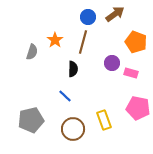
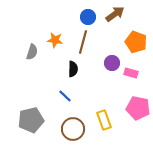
orange star: rotated 28 degrees counterclockwise
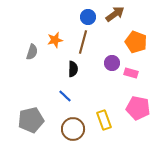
orange star: rotated 21 degrees counterclockwise
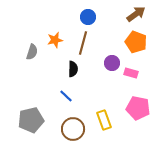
brown arrow: moved 21 px right
brown line: moved 1 px down
blue line: moved 1 px right
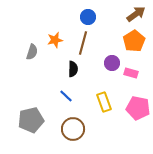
orange pentagon: moved 2 px left, 1 px up; rotated 20 degrees clockwise
yellow rectangle: moved 18 px up
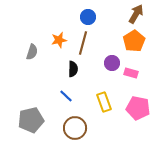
brown arrow: rotated 24 degrees counterclockwise
orange star: moved 4 px right
brown circle: moved 2 px right, 1 px up
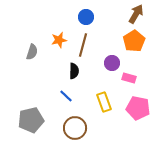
blue circle: moved 2 px left
brown line: moved 2 px down
black semicircle: moved 1 px right, 2 px down
pink rectangle: moved 2 px left, 5 px down
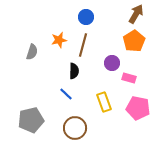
blue line: moved 2 px up
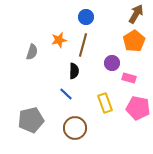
yellow rectangle: moved 1 px right, 1 px down
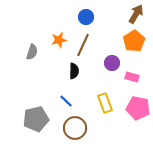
brown line: rotated 10 degrees clockwise
pink rectangle: moved 3 px right, 1 px up
blue line: moved 7 px down
gray pentagon: moved 5 px right, 1 px up
